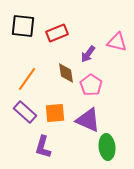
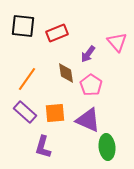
pink triangle: rotated 35 degrees clockwise
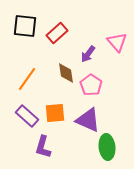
black square: moved 2 px right
red rectangle: rotated 20 degrees counterclockwise
purple rectangle: moved 2 px right, 4 px down
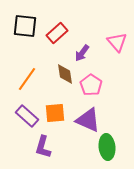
purple arrow: moved 6 px left, 1 px up
brown diamond: moved 1 px left, 1 px down
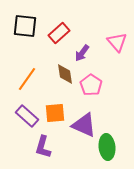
red rectangle: moved 2 px right
purple triangle: moved 4 px left, 5 px down
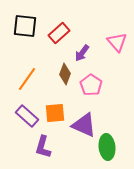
brown diamond: rotated 30 degrees clockwise
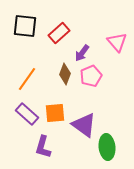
pink pentagon: moved 9 px up; rotated 15 degrees clockwise
purple rectangle: moved 2 px up
purple triangle: rotated 12 degrees clockwise
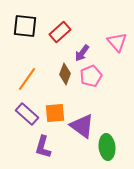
red rectangle: moved 1 px right, 1 px up
purple triangle: moved 2 px left, 1 px down
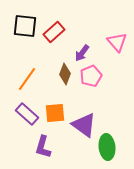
red rectangle: moved 6 px left
purple triangle: moved 2 px right, 1 px up
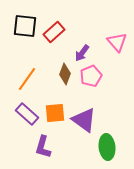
purple triangle: moved 5 px up
